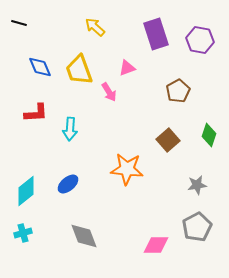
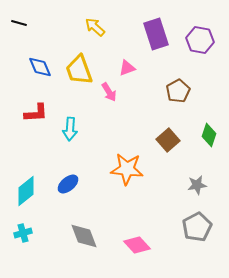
pink diamond: moved 19 px left; rotated 48 degrees clockwise
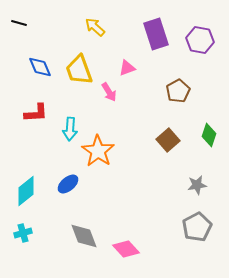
orange star: moved 29 px left, 18 px up; rotated 28 degrees clockwise
pink diamond: moved 11 px left, 4 px down
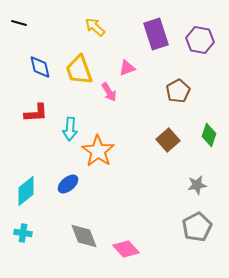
blue diamond: rotated 10 degrees clockwise
cyan cross: rotated 24 degrees clockwise
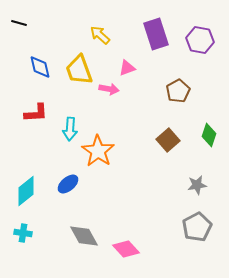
yellow arrow: moved 5 px right, 8 px down
pink arrow: moved 3 px up; rotated 48 degrees counterclockwise
gray diamond: rotated 8 degrees counterclockwise
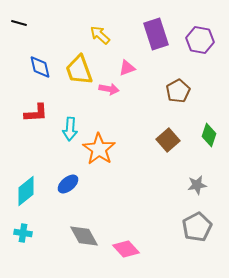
orange star: moved 1 px right, 2 px up
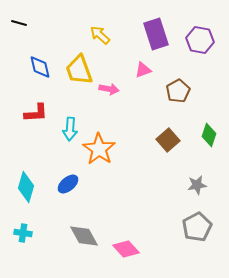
pink triangle: moved 16 px right, 2 px down
cyan diamond: moved 4 px up; rotated 36 degrees counterclockwise
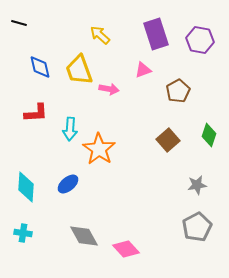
cyan diamond: rotated 12 degrees counterclockwise
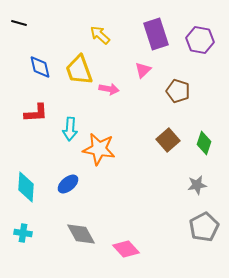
pink triangle: rotated 24 degrees counterclockwise
brown pentagon: rotated 25 degrees counterclockwise
green diamond: moved 5 px left, 8 px down
orange star: rotated 24 degrees counterclockwise
gray pentagon: moved 7 px right
gray diamond: moved 3 px left, 2 px up
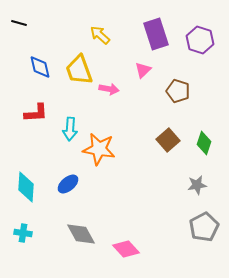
purple hexagon: rotated 8 degrees clockwise
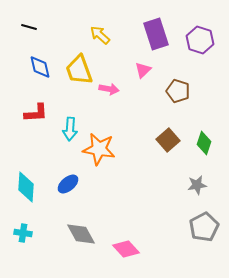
black line: moved 10 px right, 4 px down
